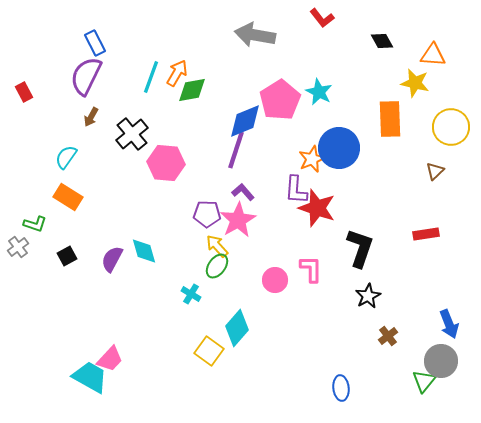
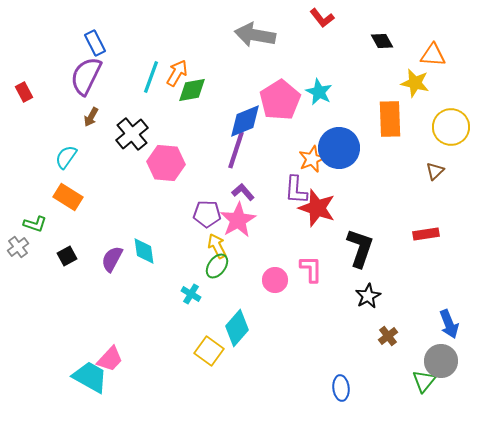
yellow arrow at (217, 246): rotated 15 degrees clockwise
cyan diamond at (144, 251): rotated 8 degrees clockwise
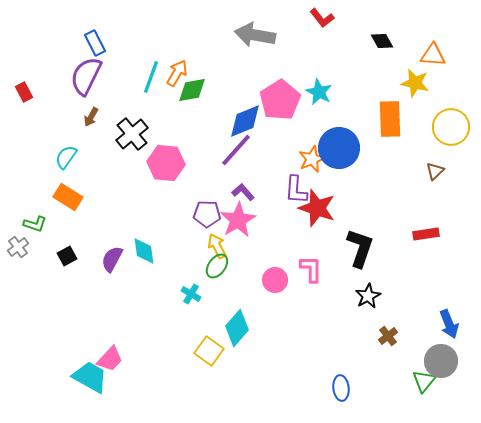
purple line at (236, 150): rotated 24 degrees clockwise
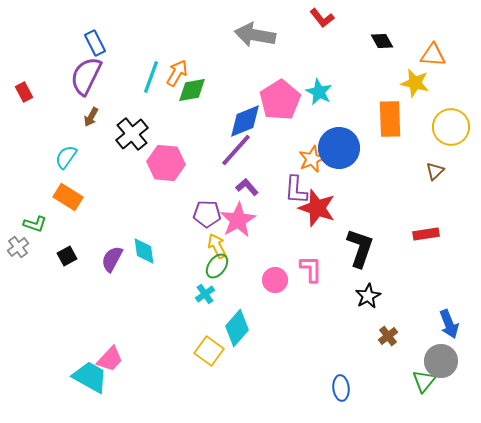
purple L-shape at (243, 192): moved 4 px right, 5 px up
cyan cross at (191, 294): moved 14 px right; rotated 24 degrees clockwise
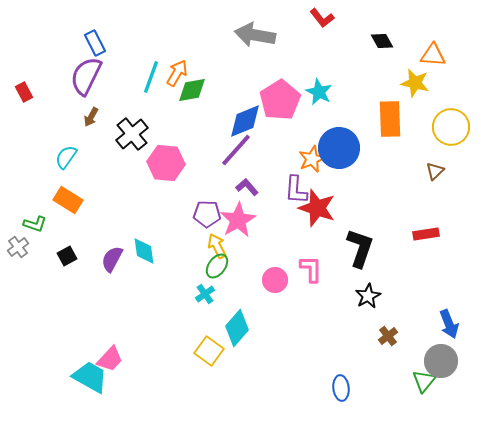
orange rectangle at (68, 197): moved 3 px down
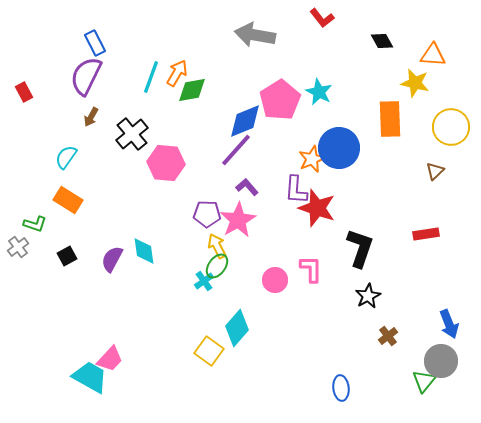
cyan cross at (205, 294): moved 1 px left, 13 px up
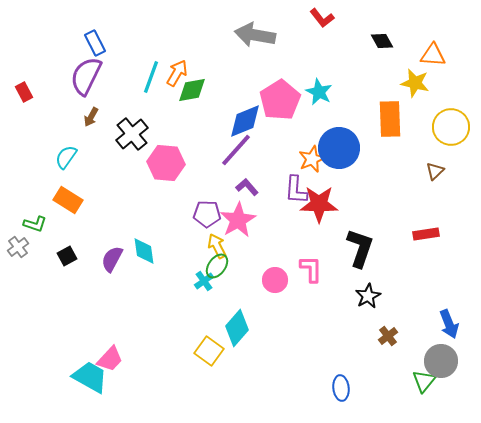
red star at (317, 208): moved 2 px right, 4 px up; rotated 18 degrees counterclockwise
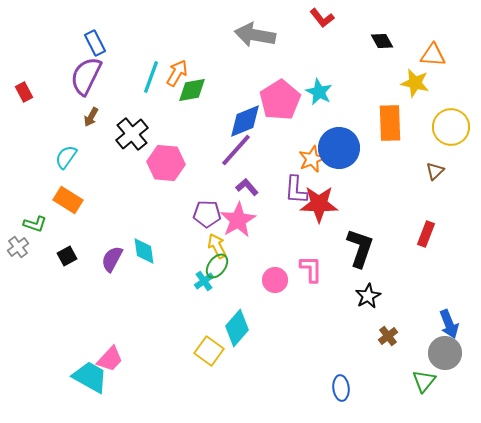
orange rectangle at (390, 119): moved 4 px down
red rectangle at (426, 234): rotated 60 degrees counterclockwise
gray circle at (441, 361): moved 4 px right, 8 px up
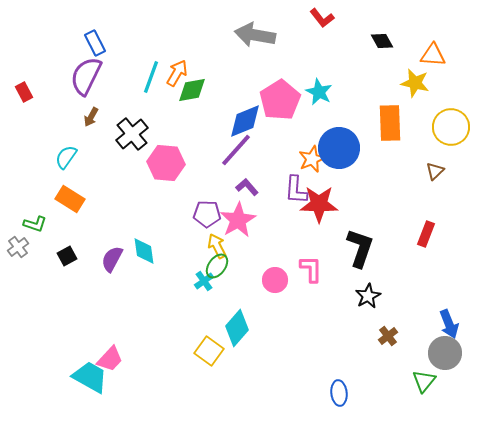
orange rectangle at (68, 200): moved 2 px right, 1 px up
blue ellipse at (341, 388): moved 2 px left, 5 px down
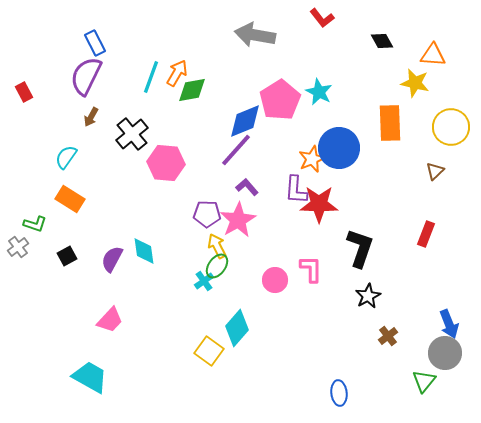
pink trapezoid at (110, 359): moved 39 px up
